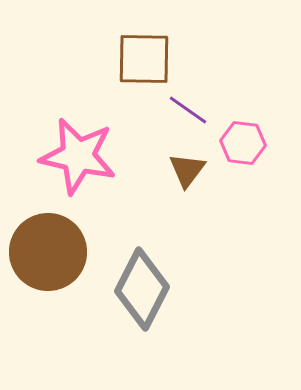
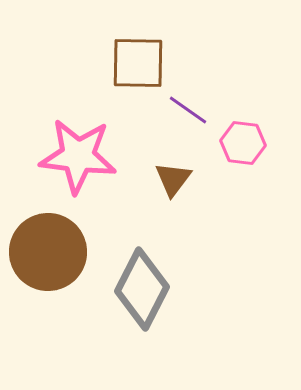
brown square: moved 6 px left, 4 px down
pink star: rotated 6 degrees counterclockwise
brown triangle: moved 14 px left, 9 px down
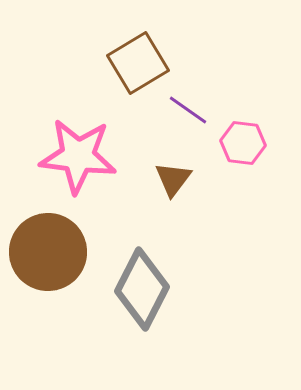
brown square: rotated 32 degrees counterclockwise
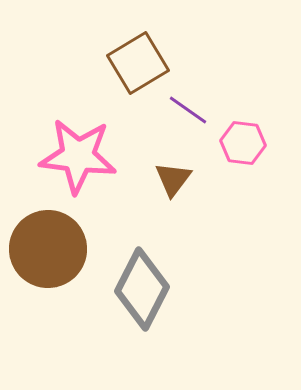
brown circle: moved 3 px up
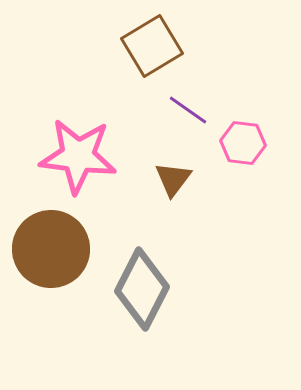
brown square: moved 14 px right, 17 px up
brown circle: moved 3 px right
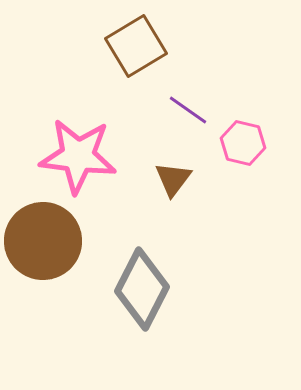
brown square: moved 16 px left
pink hexagon: rotated 6 degrees clockwise
brown circle: moved 8 px left, 8 px up
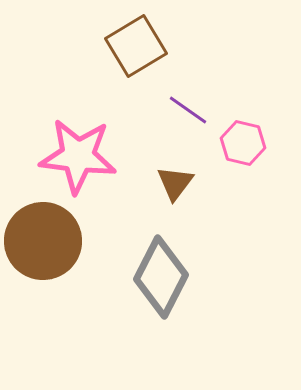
brown triangle: moved 2 px right, 4 px down
gray diamond: moved 19 px right, 12 px up
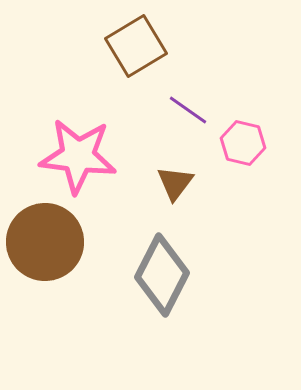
brown circle: moved 2 px right, 1 px down
gray diamond: moved 1 px right, 2 px up
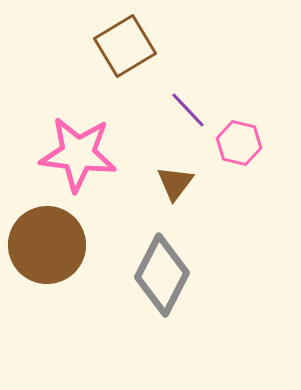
brown square: moved 11 px left
purple line: rotated 12 degrees clockwise
pink hexagon: moved 4 px left
pink star: moved 2 px up
brown circle: moved 2 px right, 3 px down
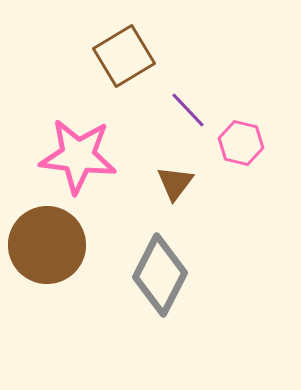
brown square: moved 1 px left, 10 px down
pink hexagon: moved 2 px right
pink star: moved 2 px down
gray diamond: moved 2 px left
